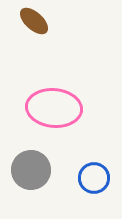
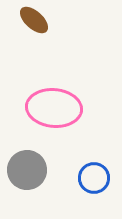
brown ellipse: moved 1 px up
gray circle: moved 4 px left
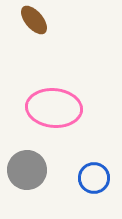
brown ellipse: rotated 8 degrees clockwise
